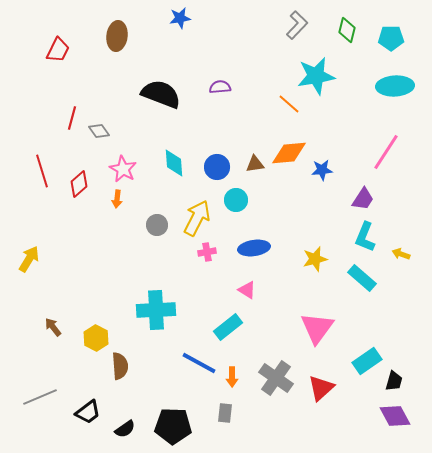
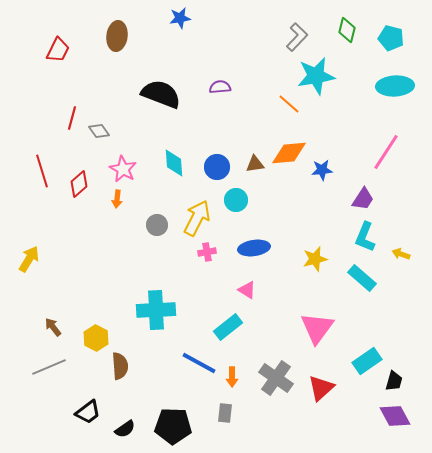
gray L-shape at (297, 25): moved 12 px down
cyan pentagon at (391, 38): rotated 15 degrees clockwise
gray line at (40, 397): moved 9 px right, 30 px up
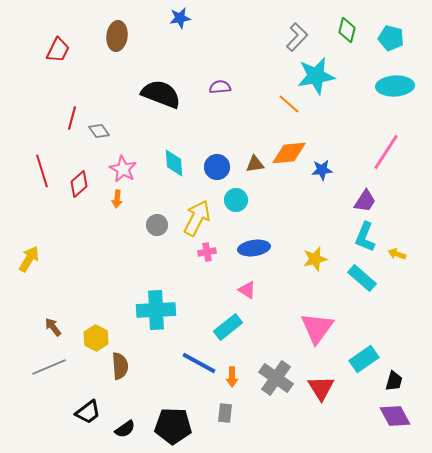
purple trapezoid at (363, 199): moved 2 px right, 2 px down
yellow arrow at (401, 254): moved 4 px left
cyan rectangle at (367, 361): moved 3 px left, 2 px up
red triangle at (321, 388): rotated 20 degrees counterclockwise
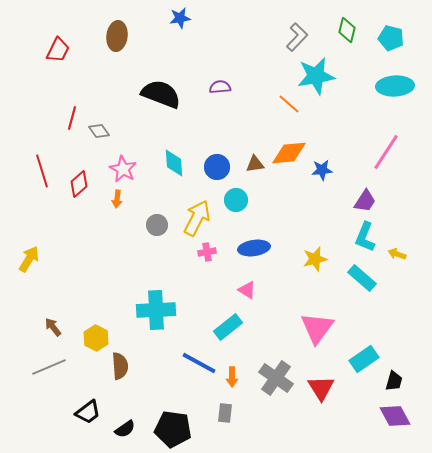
black pentagon at (173, 426): moved 3 px down; rotated 6 degrees clockwise
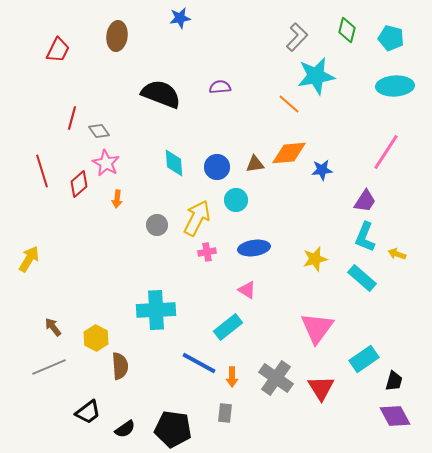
pink star at (123, 169): moved 17 px left, 6 px up
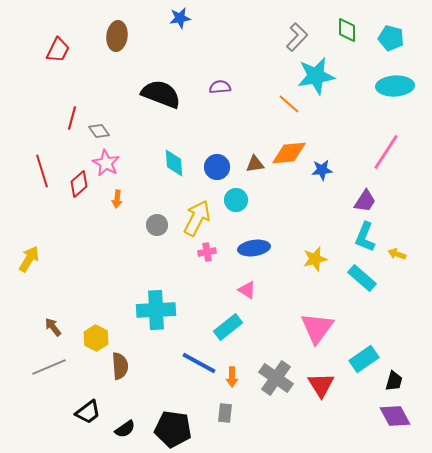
green diamond at (347, 30): rotated 15 degrees counterclockwise
red triangle at (321, 388): moved 3 px up
